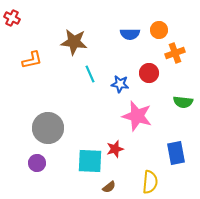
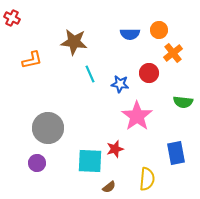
orange cross: moved 2 px left; rotated 18 degrees counterclockwise
pink star: rotated 20 degrees clockwise
yellow semicircle: moved 3 px left, 3 px up
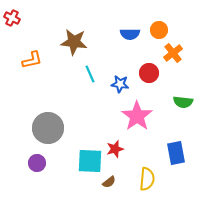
brown semicircle: moved 5 px up
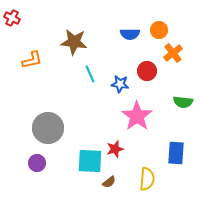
red circle: moved 2 px left, 2 px up
blue rectangle: rotated 15 degrees clockwise
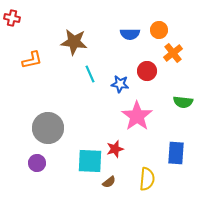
red cross: rotated 14 degrees counterclockwise
